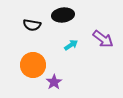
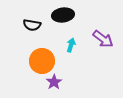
cyan arrow: rotated 40 degrees counterclockwise
orange circle: moved 9 px right, 4 px up
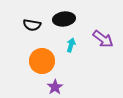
black ellipse: moved 1 px right, 4 px down
purple star: moved 1 px right, 5 px down
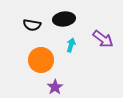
orange circle: moved 1 px left, 1 px up
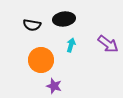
purple arrow: moved 5 px right, 5 px down
purple star: moved 1 px left, 1 px up; rotated 21 degrees counterclockwise
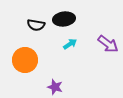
black semicircle: moved 4 px right
cyan arrow: moved 1 px left, 1 px up; rotated 40 degrees clockwise
orange circle: moved 16 px left
purple star: moved 1 px right, 1 px down
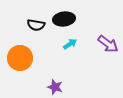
orange circle: moved 5 px left, 2 px up
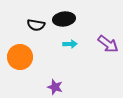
cyan arrow: rotated 32 degrees clockwise
orange circle: moved 1 px up
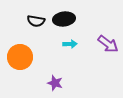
black semicircle: moved 4 px up
purple star: moved 4 px up
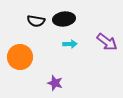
purple arrow: moved 1 px left, 2 px up
